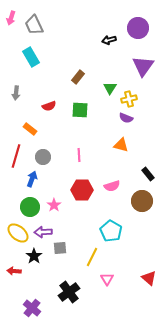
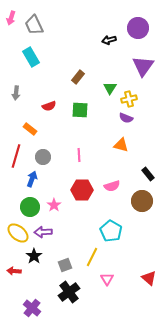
gray square: moved 5 px right, 17 px down; rotated 16 degrees counterclockwise
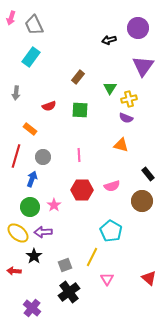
cyan rectangle: rotated 66 degrees clockwise
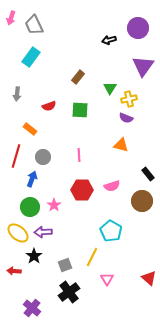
gray arrow: moved 1 px right, 1 px down
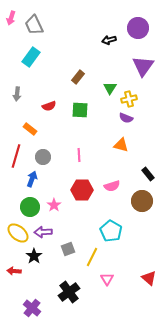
gray square: moved 3 px right, 16 px up
